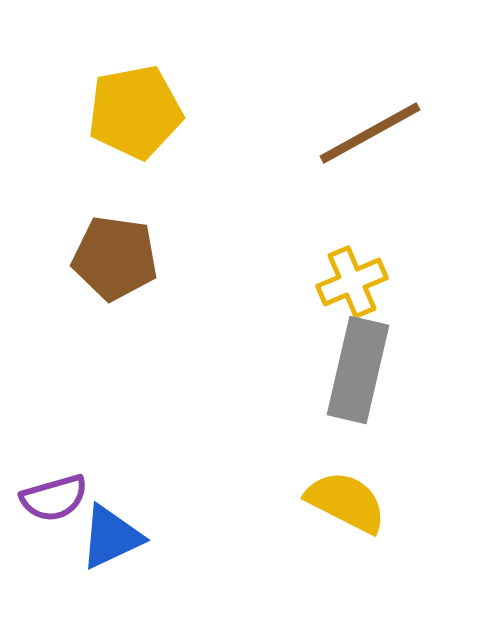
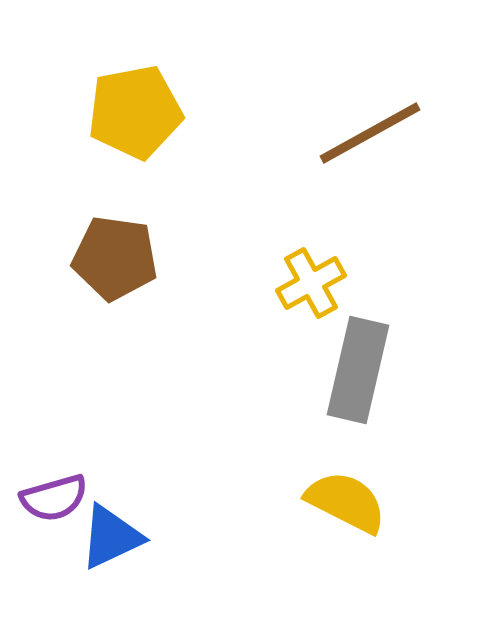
yellow cross: moved 41 px left, 1 px down; rotated 6 degrees counterclockwise
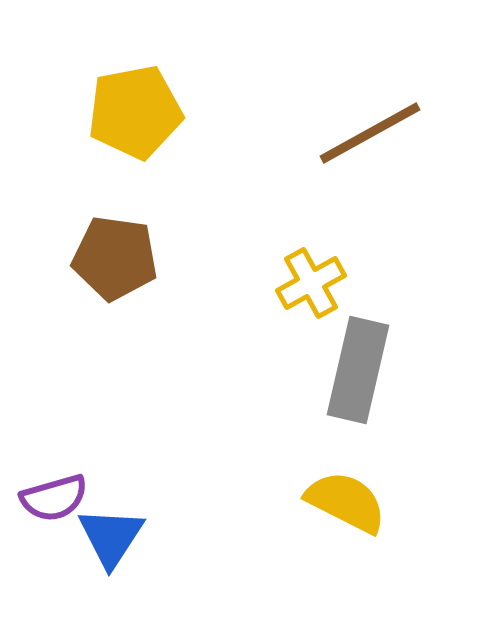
blue triangle: rotated 32 degrees counterclockwise
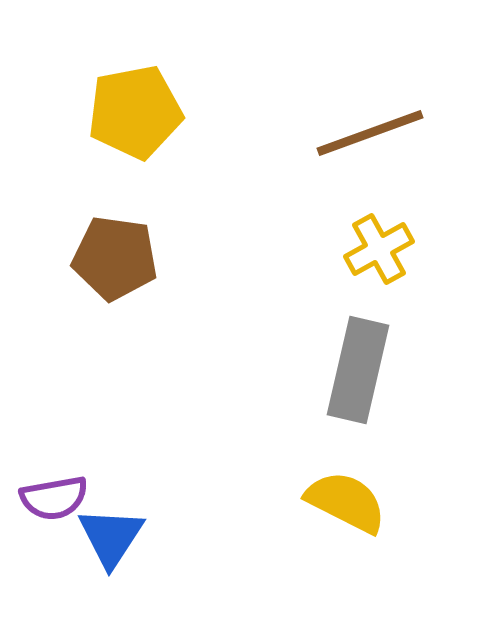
brown line: rotated 9 degrees clockwise
yellow cross: moved 68 px right, 34 px up
purple semicircle: rotated 6 degrees clockwise
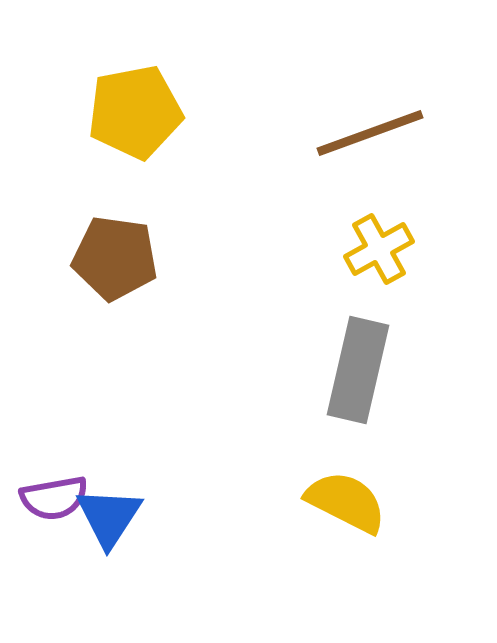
blue triangle: moved 2 px left, 20 px up
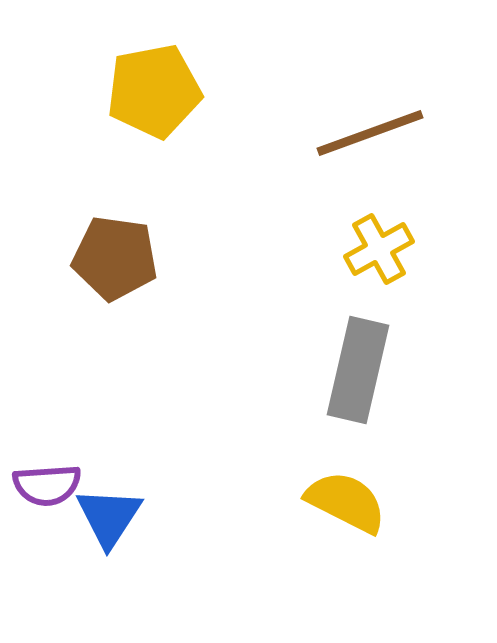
yellow pentagon: moved 19 px right, 21 px up
purple semicircle: moved 7 px left, 13 px up; rotated 6 degrees clockwise
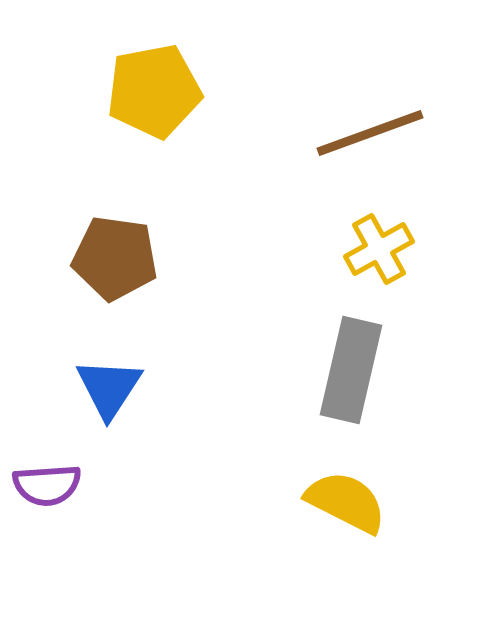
gray rectangle: moved 7 px left
blue triangle: moved 129 px up
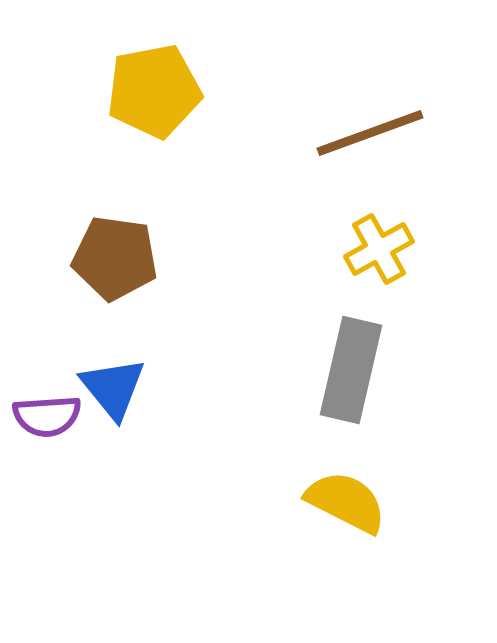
blue triangle: moved 4 px right; rotated 12 degrees counterclockwise
purple semicircle: moved 69 px up
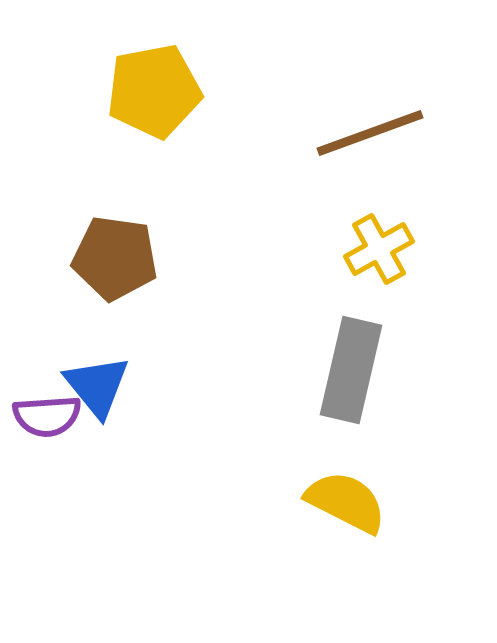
blue triangle: moved 16 px left, 2 px up
